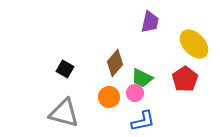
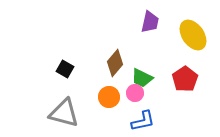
yellow ellipse: moved 1 px left, 9 px up; rotated 8 degrees clockwise
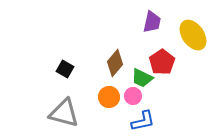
purple trapezoid: moved 2 px right
red pentagon: moved 23 px left, 17 px up
pink circle: moved 2 px left, 3 px down
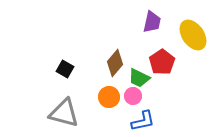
green trapezoid: moved 3 px left
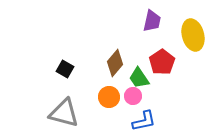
purple trapezoid: moved 1 px up
yellow ellipse: rotated 20 degrees clockwise
green trapezoid: rotated 30 degrees clockwise
blue L-shape: moved 1 px right
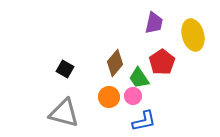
purple trapezoid: moved 2 px right, 2 px down
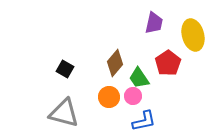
red pentagon: moved 6 px right, 1 px down
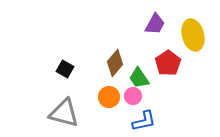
purple trapezoid: moved 1 px right, 1 px down; rotated 15 degrees clockwise
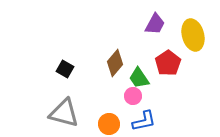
orange circle: moved 27 px down
